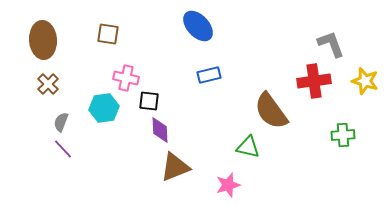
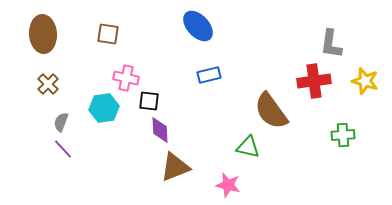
brown ellipse: moved 6 px up
gray L-shape: rotated 152 degrees counterclockwise
pink star: rotated 30 degrees clockwise
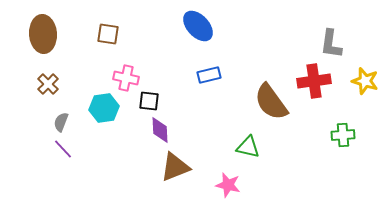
brown semicircle: moved 9 px up
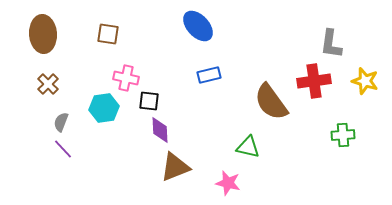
pink star: moved 2 px up
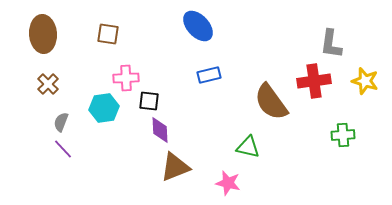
pink cross: rotated 15 degrees counterclockwise
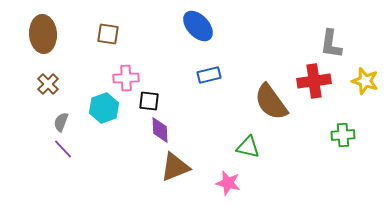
cyan hexagon: rotated 12 degrees counterclockwise
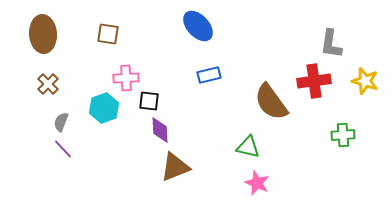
pink star: moved 29 px right; rotated 10 degrees clockwise
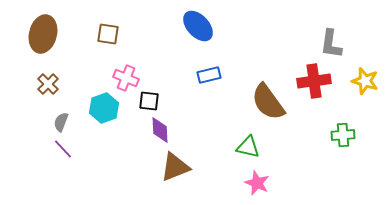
brown ellipse: rotated 18 degrees clockwise
pink cross: rotated 25 degrees clockwise
brown semicircle: moved 3 px left
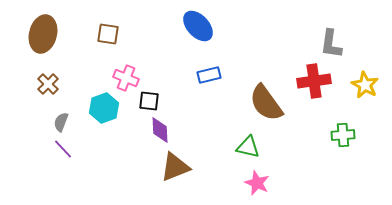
yellow star: moved 4 px down; rotated 12 degrees clockwise
brown semicircle: moved 2 px left, 1 px down
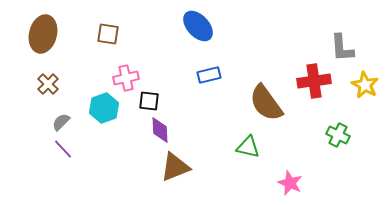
gray L-shape: moved 11 px right, 4 px down; rotated 12 degrees counterclockwise
pink cross: rotated 35 degrees counterclockwise
gray semicircle: rotated 24 degrees clockwise
green cross: moved 5 px left; rotated 30 degrees clockwise
pink star: moved 33 px right
